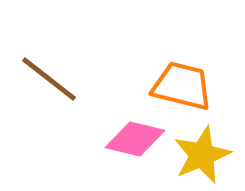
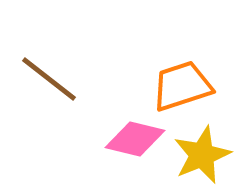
orange trapezoid: rotated 32 degrees counterclockwise
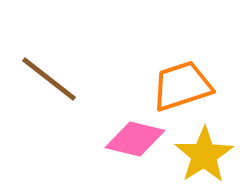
yellow star: moved 2 px right; rotated 10 degrees counterclockwise
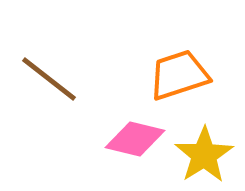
orange trapezoid: moved 3 px left, 11 px up
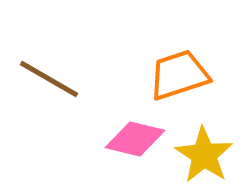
brown line: rotated 8 degrees counterclockwise
yellow star: rotated 6 degrees counterclockwise
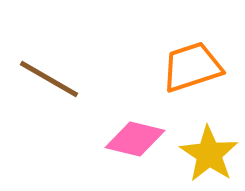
orange trapezoid: moved 13 px right, 8 px up
yellow star: moved 5 px right, 1 px up
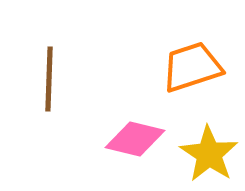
brown line: rotated 62 degrees clockwise
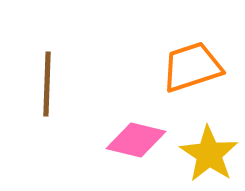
brown line: moved 2 px left, 5 px down
pink diamond: moved 1 px right, 1 px down
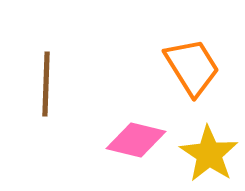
orange trapezoid: rotated 76 degrees clockwise
brown line: moved 1 px left
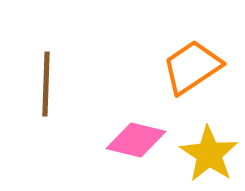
orange trapezoid: rotated 92 degrees counterclockwise
